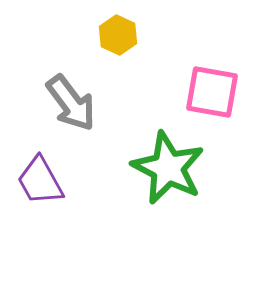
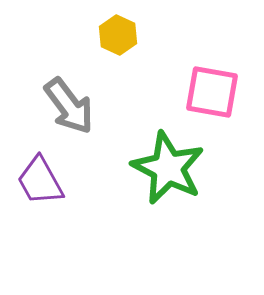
gray arrow: moved 2 px left, 3 px down
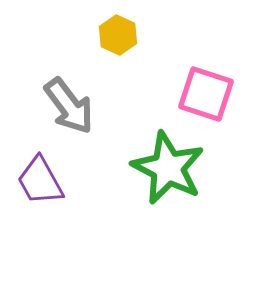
pink square: moved 6 px left, 2 px down; rotated 8 degrees clockwise
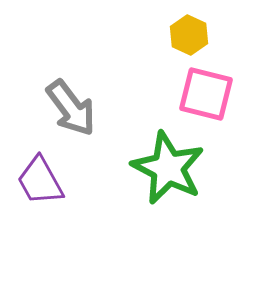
yellow hexagon: moved 71 px right
pink square: rotated 4 degrees counterclockwise
gray arrow: moved 2 px right, 2 px down
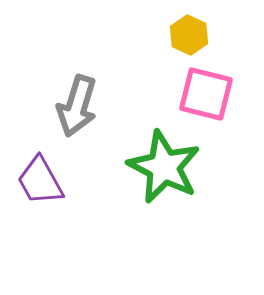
gray arrow: moved 6 px right, 2 px up; rotated 54 degrees clockwise
green star: moved 4 px left, 1 px up
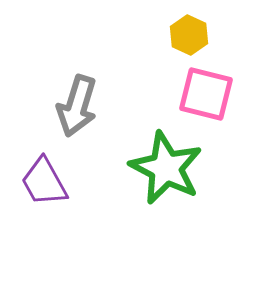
green star: moved 2 px right, 1 px down
purple trapezoid: moved 4 px right, 1 px down
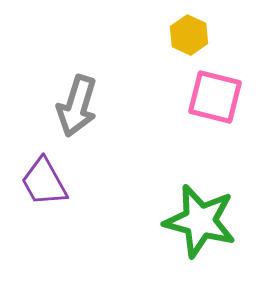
pink square: moved 9 px right, 3 px down
green star: moved 34 px right, 53 px down; rotated 12 degrees counterclockwise
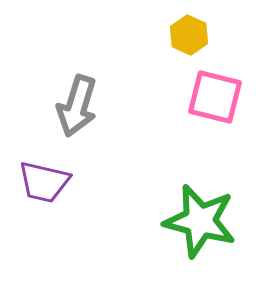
purple trapezoid: rotated 48 degrees counterclockwise
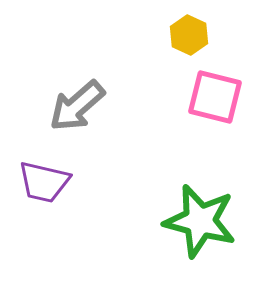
gray arrow: rotated 32 degrees clockwise
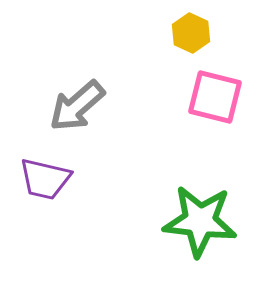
yellow hexagon: moved 2 px right, 2 px up
purple trapezoid: moved 1 px right, 3 px up
green star: rotated 8 degrees counterclockwise
